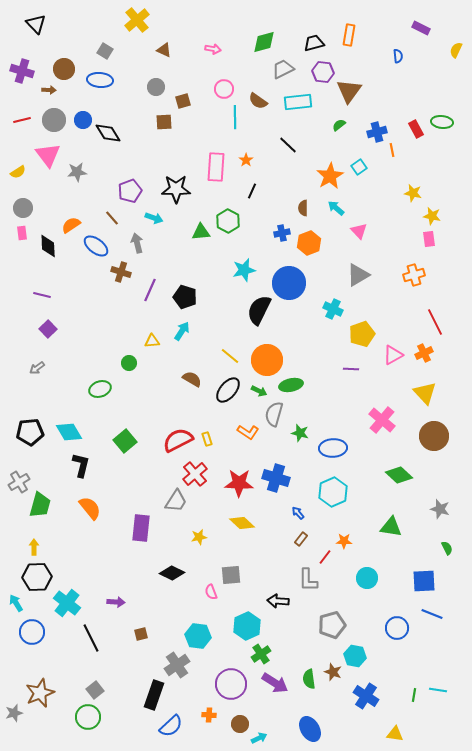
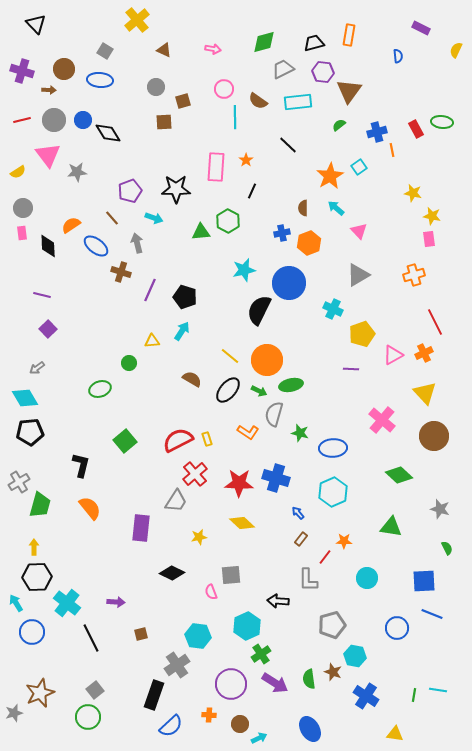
cyan diamond at (69, 432): moved 44 px left, 34 px up
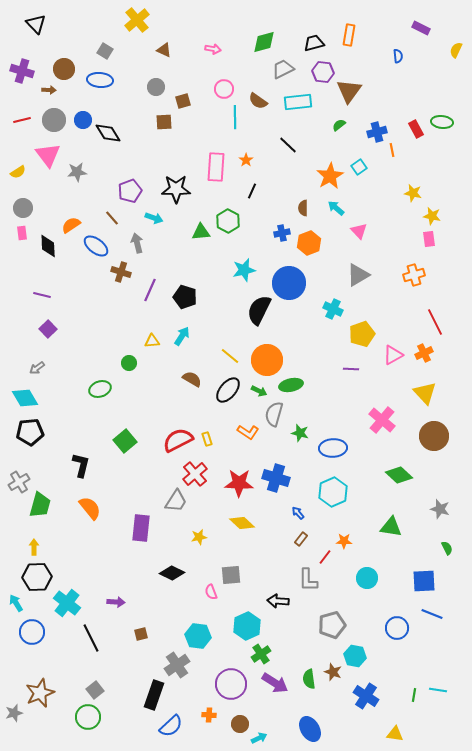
cyan arrow at (182, 331): moved 5 px down
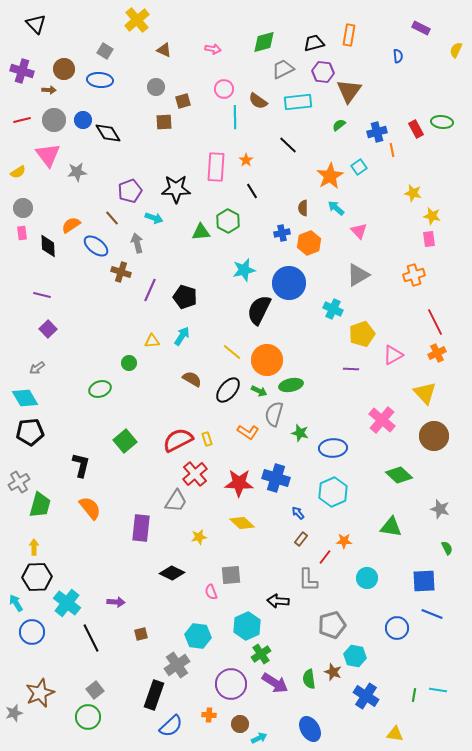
black line at (252, 191): rotated 56 degrees counterclockwise
orange cross at (424, 353): moved 13 px right
yellow line at (230, 356): moved 2 px right, 4 px up
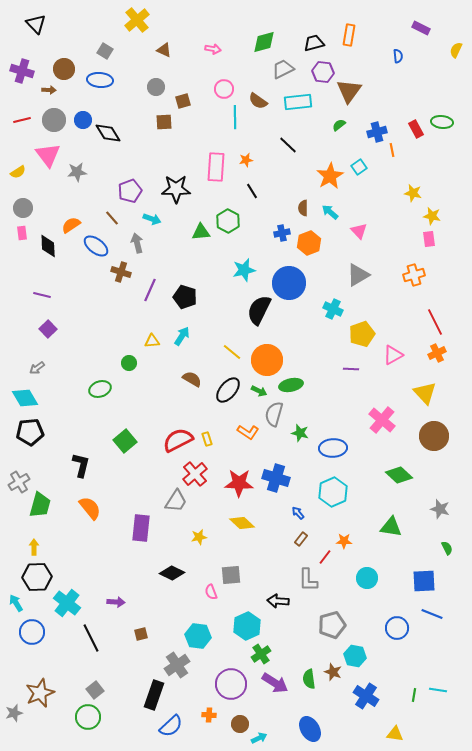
orange star at (246, 160): rotated 24 degrees clockwise
cyan arrow at (336, 208): moved 6 px left, 4 px down
cyan arrow at (154, 218): moved 2 px left, 1 px down
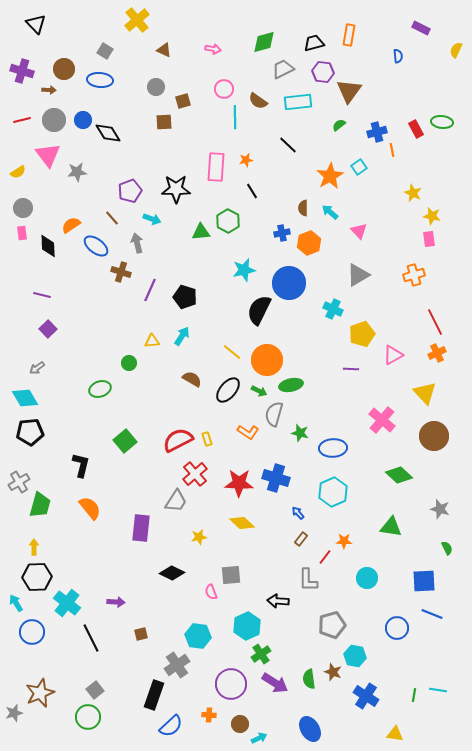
yellow star at (413, 193): rotated 12 degrees clockwise
